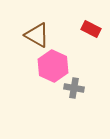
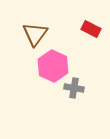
brown triangle: moved 2 px left, 1 px up; rotated 36 degrees clockwise
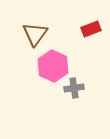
red rectangle: rotated 48 degrees counterclockwise
gray cross: rotated 18 degrees counterclockwise
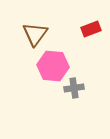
pink hexagon: rotated 20 degrees counterclockwise
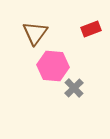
brown triangle: moved 1 px up
gray cross: rotated 36 degrees counterclockwise
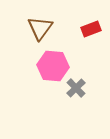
brown triangle: moved 5 px right, 5 px up
gray cross: moved 2 px right
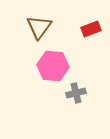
brown triangle: moved 1 px left, 1 px up
gray cross: moved 5 px down; rotated 30 degrees clockwise
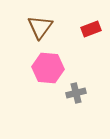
brown triangle: moved 1 px right
pink hexagon: moved 5 px left, 2 px down
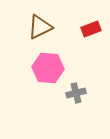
brown triangle: rotated 28 degrees clockwise
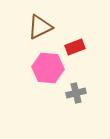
red rectangle: moved 16 px left, 18 px down
